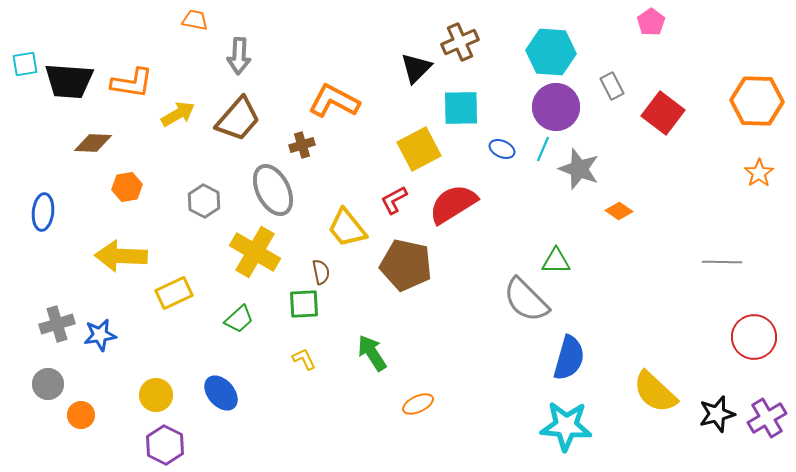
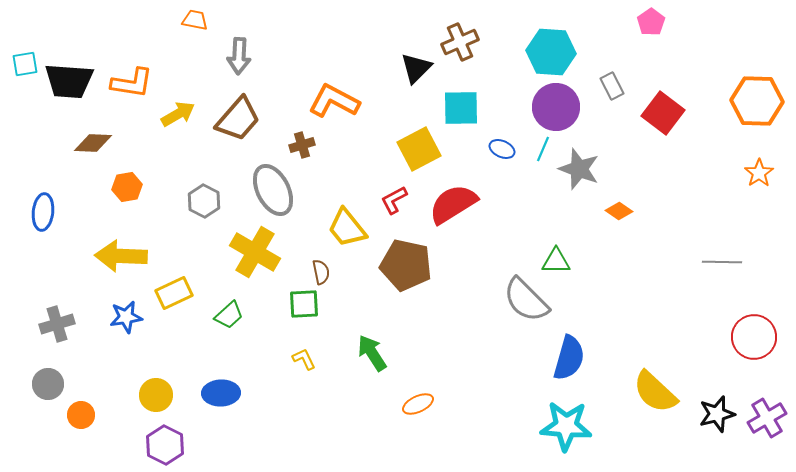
green trapezoid at (239, 319): moved 10 px left, 4 px up
blue star at (100, 335): moved 26 px right, 18 px up
blue ellipse at (221, 393): rotated 51 degrees counterclockwise
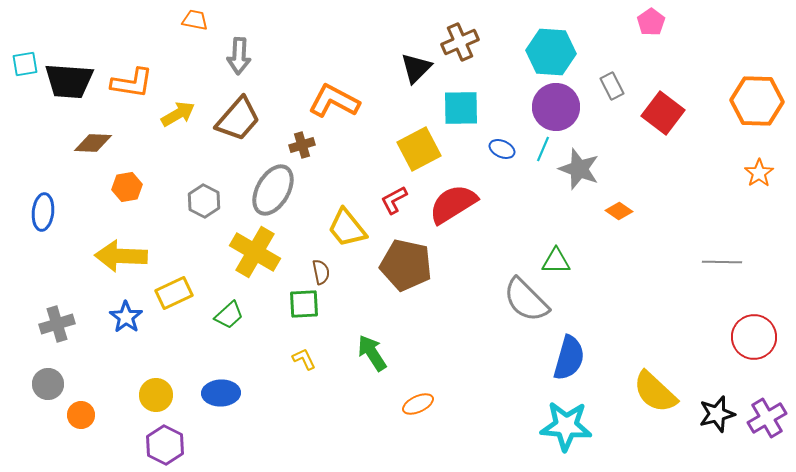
gray ellipse at (273, 190): rotated 57 degrees clockwise
blue star at (126, 317): rotated 28 degrees counterclockwise
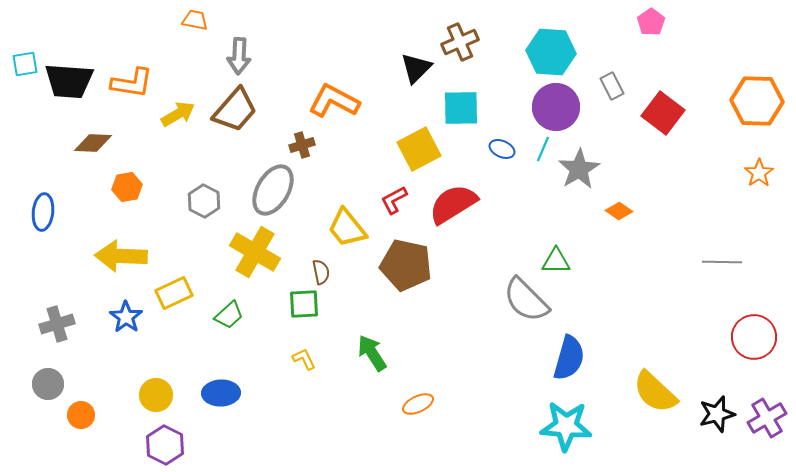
brown trapezoid at (238, 119): moved 3 px left, 9 px up
gray star at (579, 169): rotated 21 degrees clockwise
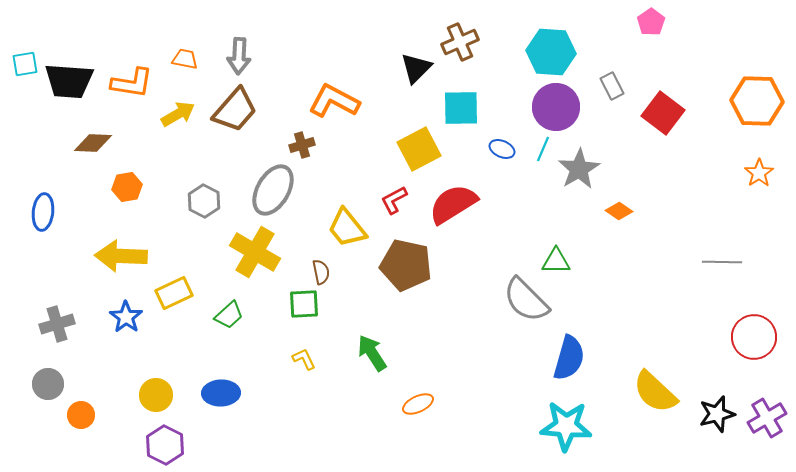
orange trapezoid at (195, 20): moved 10 px left, 39 px down
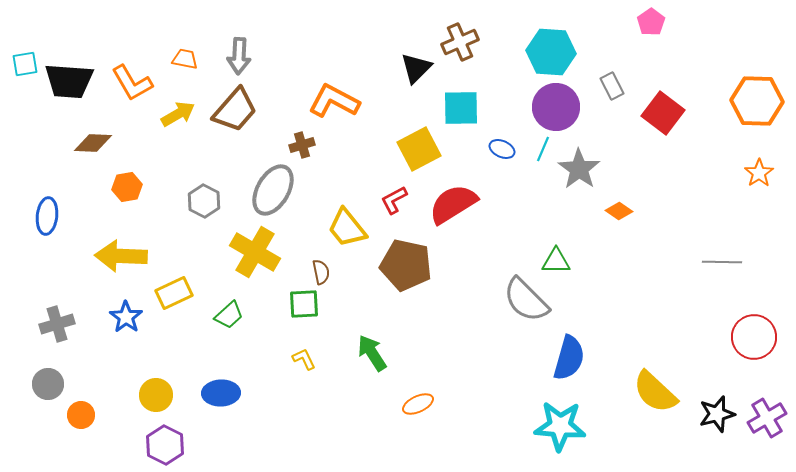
orange L-shape at (132, 83): rotated 51 degrees clockwise
gray star at (579, 169): rotated 6 degrees counterclockwise
blue ellipse at (43, 212): moved 4 px right, 4 px down
cyan star at (566, 426): moved 6 px left
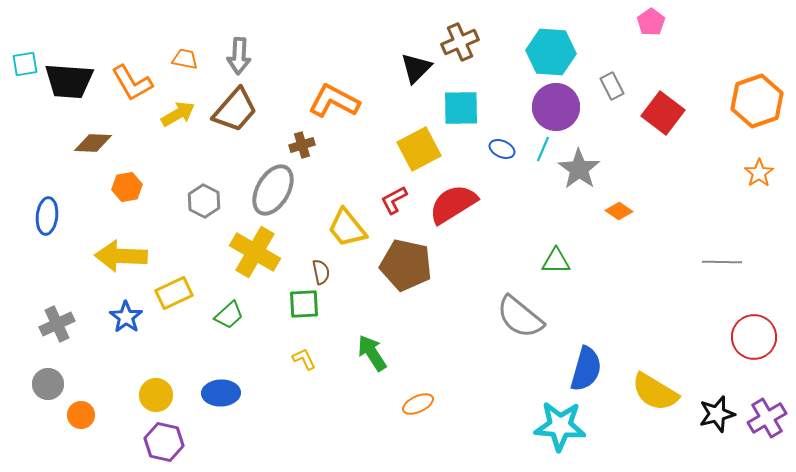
orange hexagon at (757, 101): rotated 21 degrees counterclockwise
gray semicircle at (526, 300): moved 6 px left, 17 px down; rotated 6 degrees counterclockwise
gray cross at (57, 324): rotated 8 degrees counterclockwise
blue semicircle at (569, 358): moved 17 px right, 11 px down
yellow semicircle at (655, 392): rotated 12 degrees counterclockwise
purple hexagon at (165, 445): moved 1 px left, 3 px up; rotated 15 degrees counterclockwise
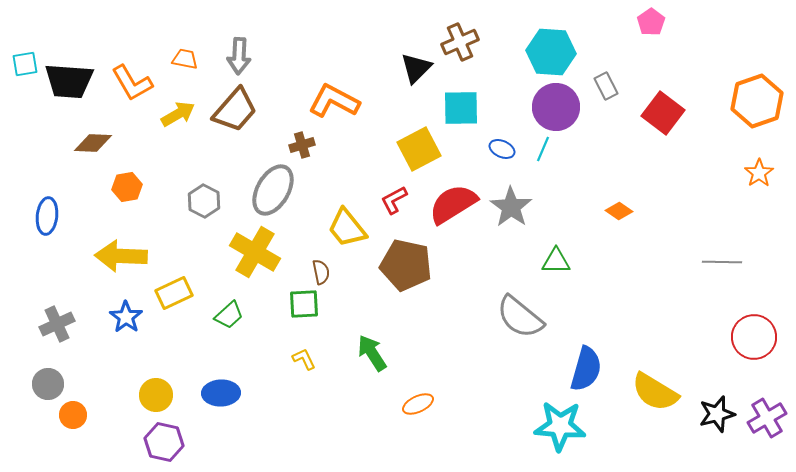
gray rectangle at (612, 86): moved 6 px left
gray star at (579, 169): moved 68 px left, 38 px down
orange circle at (81, 415): moved 8 px left
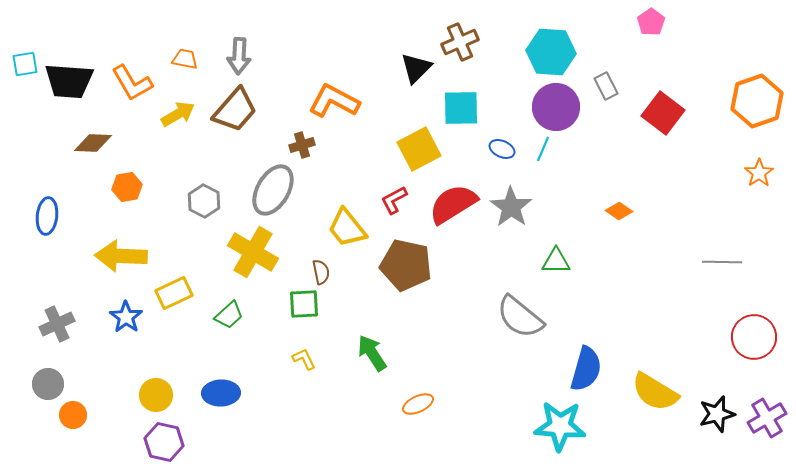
yellow cross at (255, 252): moved 2 px left
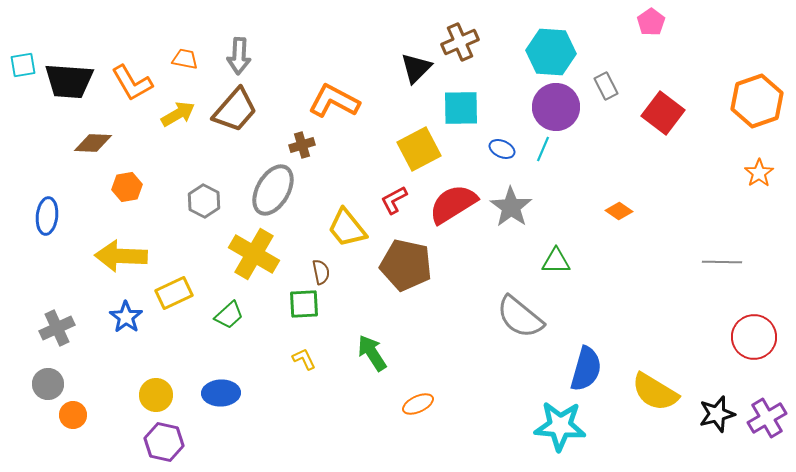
cyan square at (25, 64): moved 2 px left, 1 px down
yellow cross at (253, 252): moved 1 px right, 2 px down
gray cross at (57, 324): moved 4 px down
